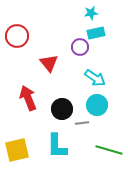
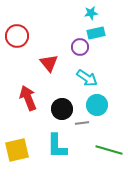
cyan arrow: moved 8 px left
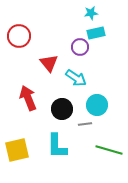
red circle: moved 2 px right
cyan arrow: moved 11 px left
gray line: moved 3 px right, 1 px down
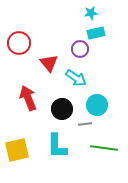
red circle: moved 7 px down
purple circle: moved 2 px down
green line: moved 5 px left, 2 px up; rotated 8 degrees counterclockwise
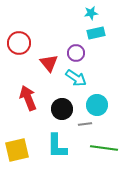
purple circle: moved 4 px left, 4 px down
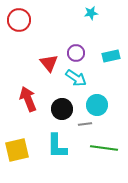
cyan rectangle: moved 15 px right, 23 px down
red circle: moved 23 px up
red arrow: moved 1 px down
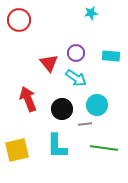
cyan rectangle: rotated 18 degrees clockwise
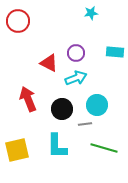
red circle: moved 1 px left, 1 px down
cyan rectangle: moved 4 px right, 4 px up
red triangle: rotated 24 degrees counterclockwise
cyan arrow: rotated 55 degrees counterclockwise
green line: rotated 8 degrees clockwise
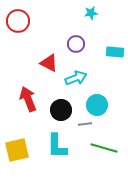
purple circle: moved 9 px up
black circle: moved 1 px left, 1 px down
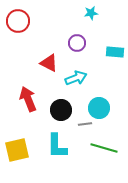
purple circle: moved 1 px right, 1 px up
cyan circle: moved 2 px right, 3 px down
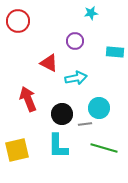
purple circle: moved 2 px left, 2 px up
cyan arrow: rotated 10 degrees clockwise
black circle: moved 1 px right, 4 px down
cyan L-shape: moved 1 px right
